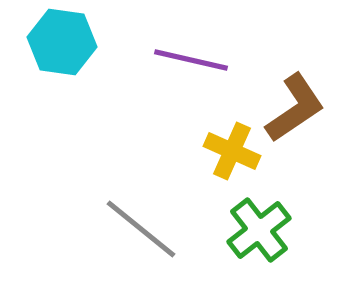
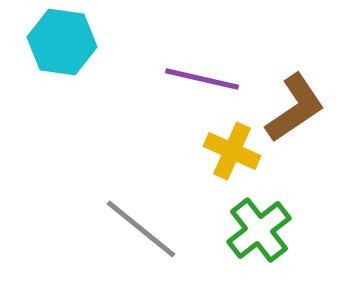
purple line: moved 11 px right, 19 px down
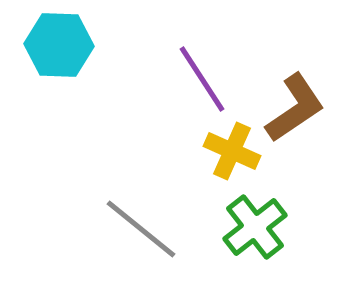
cyan hexagon: moved 3 px left, 3 px down; rotated 6 degrees counterclockwise
purple line: rotated 44 degrees clockwise
green cross: moved 4 px left, 3 px up
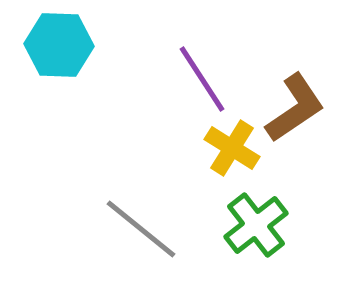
yellow cross: moved 3 px up; rotated 8 degrees clockwise
green cross: moved 1 px right, 2 px up
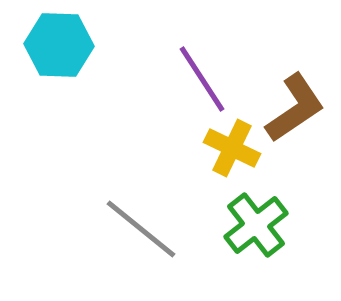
yellow cross: rotated 6 degrees counterclockwise
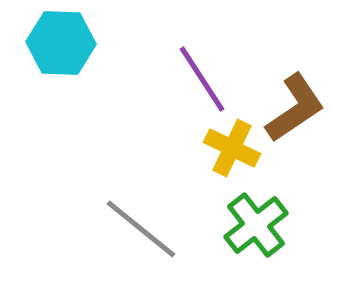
cyan hexagon: moved 2 px right, 2 px up
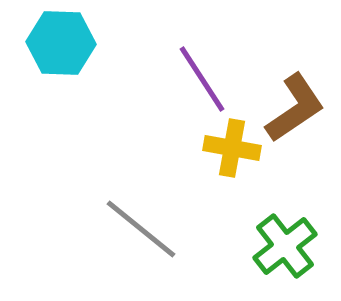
yellow cross: rotated 16 degrees counterclockwise
green cross: moved 29 px right, 21 px down
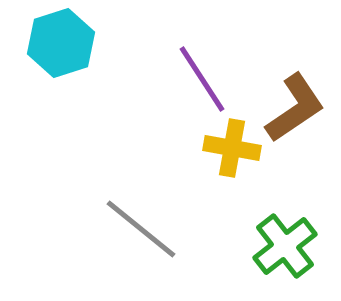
cyan hexagon: rotated 20 degrees counterclockwise
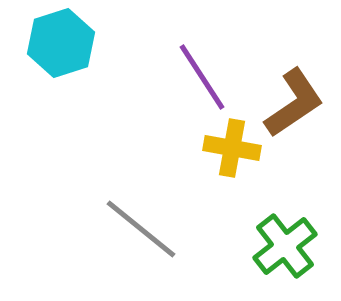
purple line: moved 2 px up
brown L-shape: moved 1 px left, 5 px up
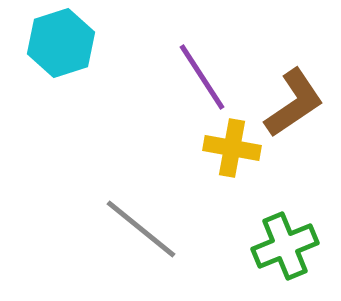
green cross: rotated 16 degrees clockwise
